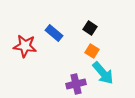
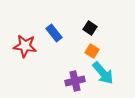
blue rectangle: rotated 12 degrees clockwise
purple cross: moved 1 px left, 3 px up
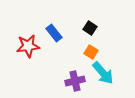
red star: moved 3 px right; rotated 15 degrees counterclockwise
orange square: moved 1 px left, 1 px down
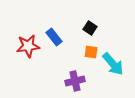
blue rectangle: moved 4 px down
orange square: rotated 24 degrees counterclockwise
cyan arrow: moved 10 px right, 9 px up
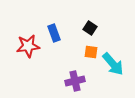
blue rectangle: moved 4 px up; rotated 18 degrees clockwise
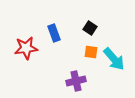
red star: moved 2 px left, 2 px down
cyan arrow: moved 1 px right, 5 px up
purple cross: moved 1 px right
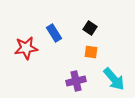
blue rectangle: rotated 12 degrees counterclockwise
cyan arrow: moved 20 px down
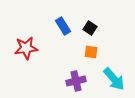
blue rectangle: moved 9 px right, 7 px up
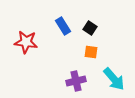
red star: moved 6 px up; rotated 15 degrees clockwise
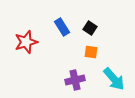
blue rectangle: moved 1 px left, 1 px down
red star: rotated 25 degrees counterclockwise
purple cross: moved 1 px left, 1 px up
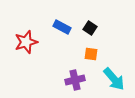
blue rectangle: rotated 30 degrees counterclockwise
orange square: moved 2 px down
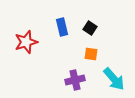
blue rectangle: rotated 48 degrees clockwise
